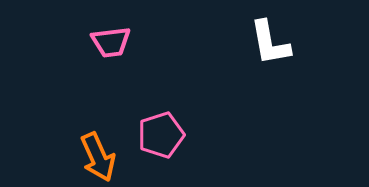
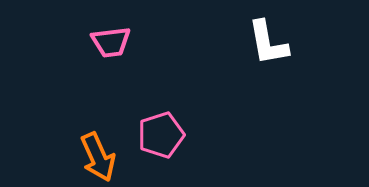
white L-shape: moved 2 px left
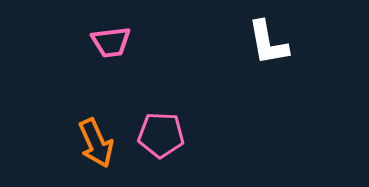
pink pentagon: rotated 21 degrees clockwise
orange arrow: moved 2 px left, 14 px up
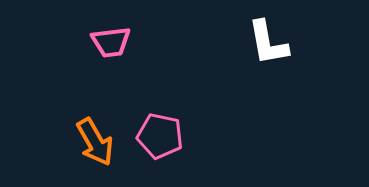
pink pentagon: moved 1 px left, 1 px down; rotated 9 degrees clockwise
orange arrow: moved 1 px left, 1 px up; rotated 6 degrees counterclockwise
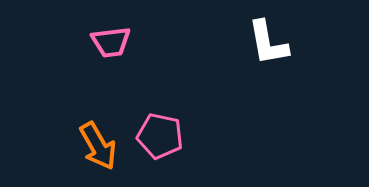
orange arrow: moved 3 px right, 4 px down
